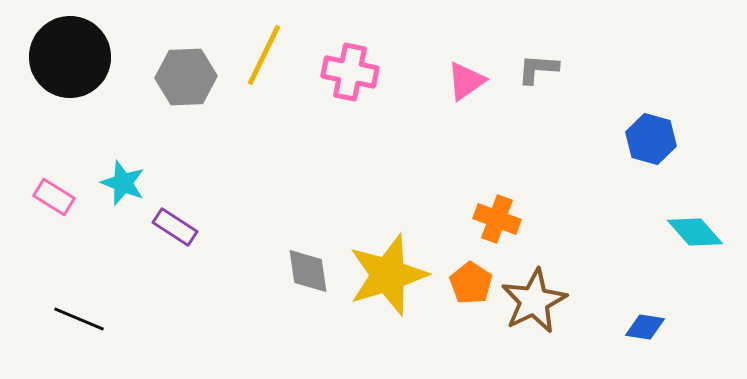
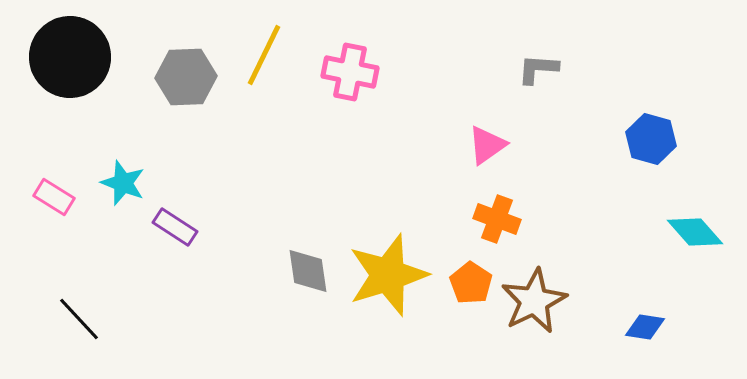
pink triangle: moved 21 px right, 64 px down
black line: rotated 24 degrees clockwise
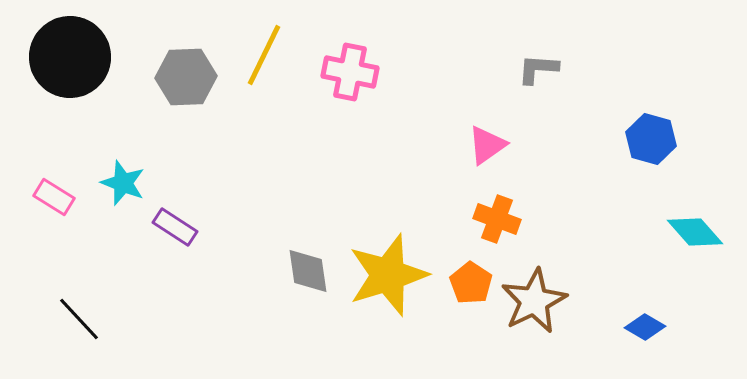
blue diamond: rotated 21 degrees clockwise
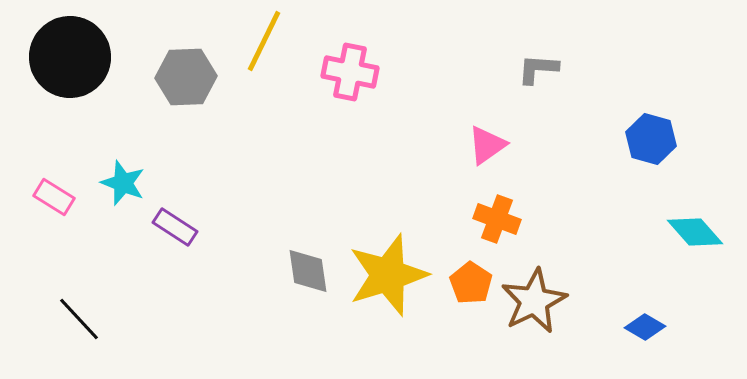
yellow line: moved 14 px up
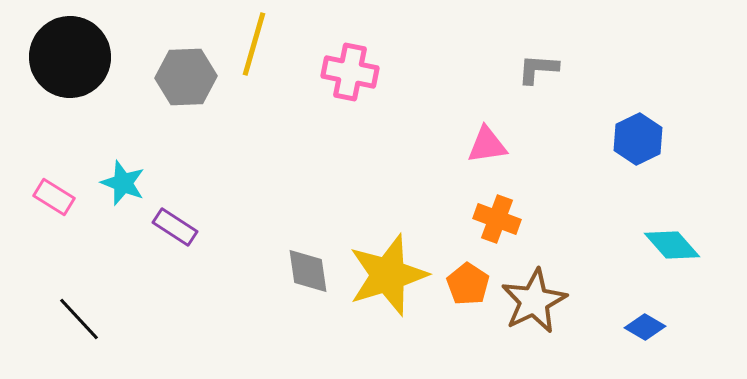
yellow line: moved 10 px left, 3 px down; rotated 10 degrees counterclockwise
blue hexagon: moved 13 px left; rotated 18 degrees clockwise
pink triangle: rotated 27 degrees clockwise
cyan diamond: moved 23 px left, 13 px down
orange pentagon: moved 3 px left, 1 px down
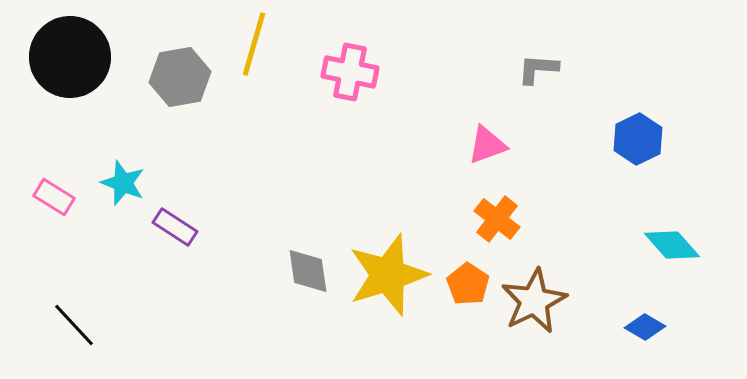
gray hexagon: moved 6 px left; rotated 8 degrees counterclockwise
pink triangle: rotated 12 degrees counterclockwise
orange cross: rotated 18 degrees clockwise
black line: moved 5 px left, 6 px down
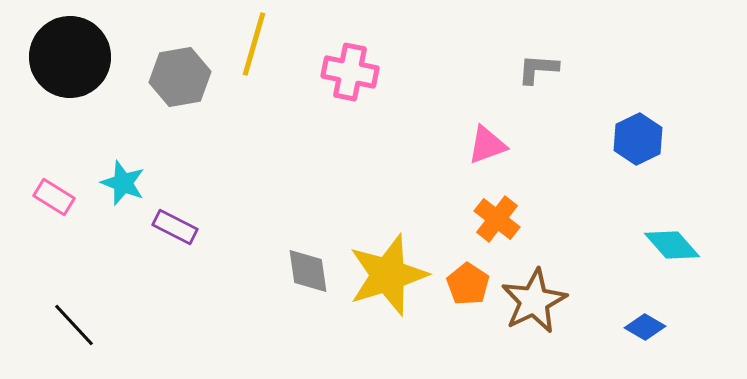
purple rectangle: rotated 6 degrees counterclockwise
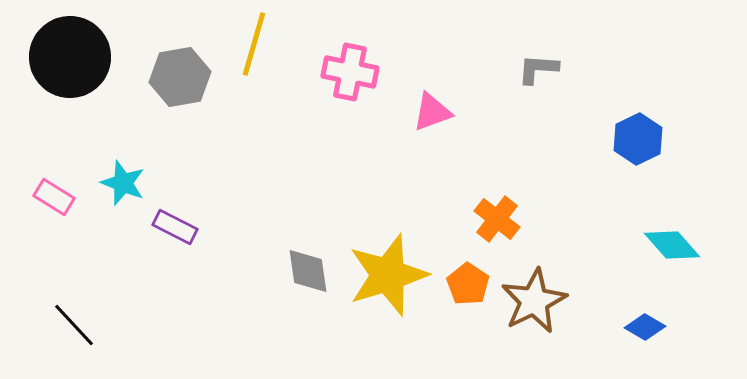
pink triangle: moved 55 px left, 33 px up
